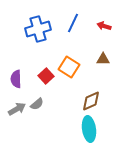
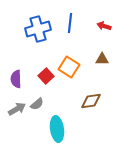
blue line: moved 3 px left; rotated 18 degrees counterclockwise
brown triangle: moved 1 px left
brown diamond: rotated 15 degrees clockwise
cyan ellipse: moved 32 px left
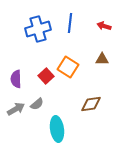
orange square: moved 1 px left
brown diamond: moved 3 px down
gray arrow: moved 1 px left
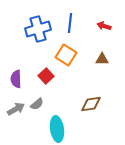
orange square: moved 2 px left, 12 px up
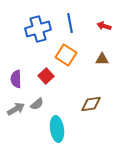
blue line: rotated 18 degrees counterclockwise
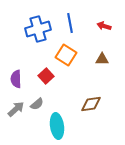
gray arrow: rotated 12 degrees counterclockwise
cyan ellipse: moved 3 px up
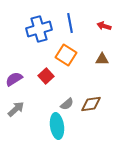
blue cross: moved 1 px right
purple semicircle: moved 2 px left; rotated 60 degrees clockwise
gray semicircle: moved 30 px right
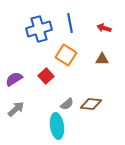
red arrow: moved 2 px down
brown diamond: rotated 15 degrees clockwise
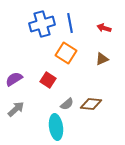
blue cross: moved 3 px right, 5 px up
orange square: moved 2 px up
brown triangle: rotated 24 degrees counterclockwise
red square: moved 2 px right, 4 px down; rotated 14 degrees counterclockwise
cyan ellipse: moved 1 px left, 1 px down
